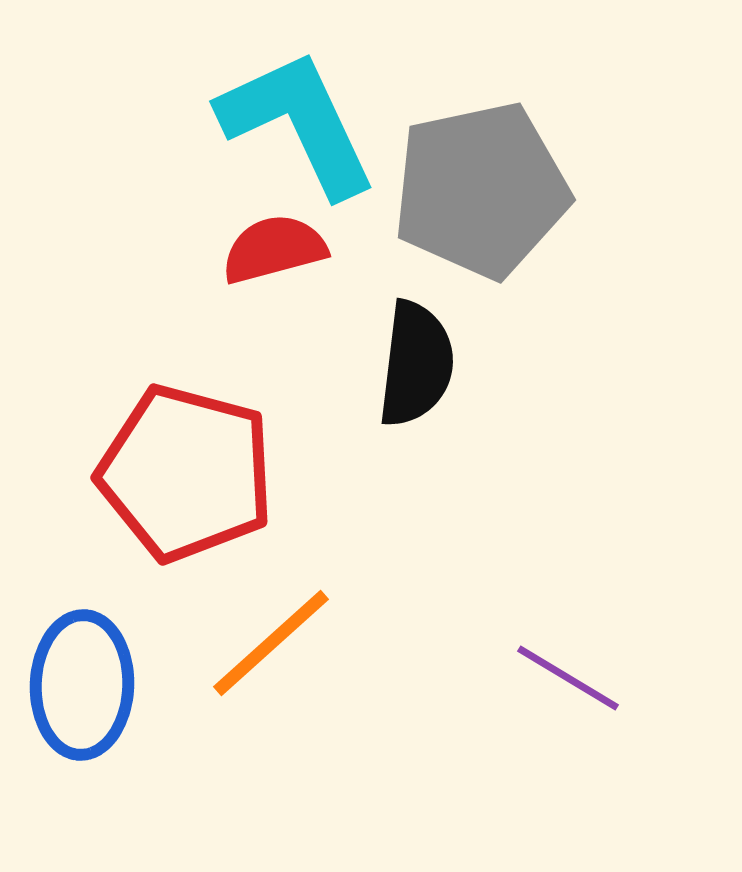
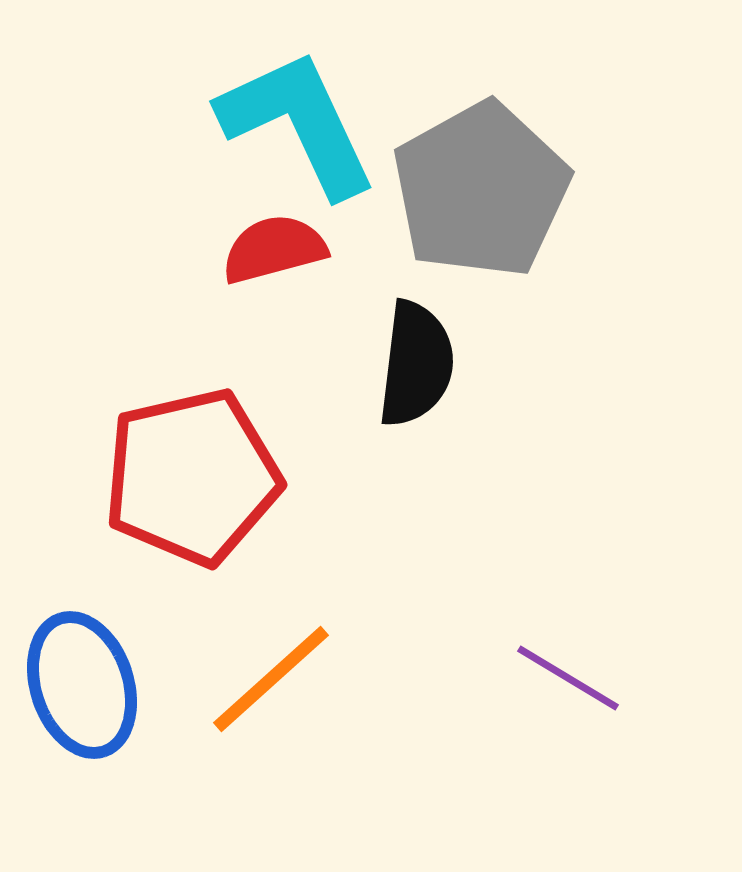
gray pentagon: rotated 17 degrees counterclockwise
red pentagon: moved 6 px right, 4 px down; rotated 28 degrees counterclockwise
orange line: moved 36 px down
blue ellipse: rotated 20 degrees counterclockwise
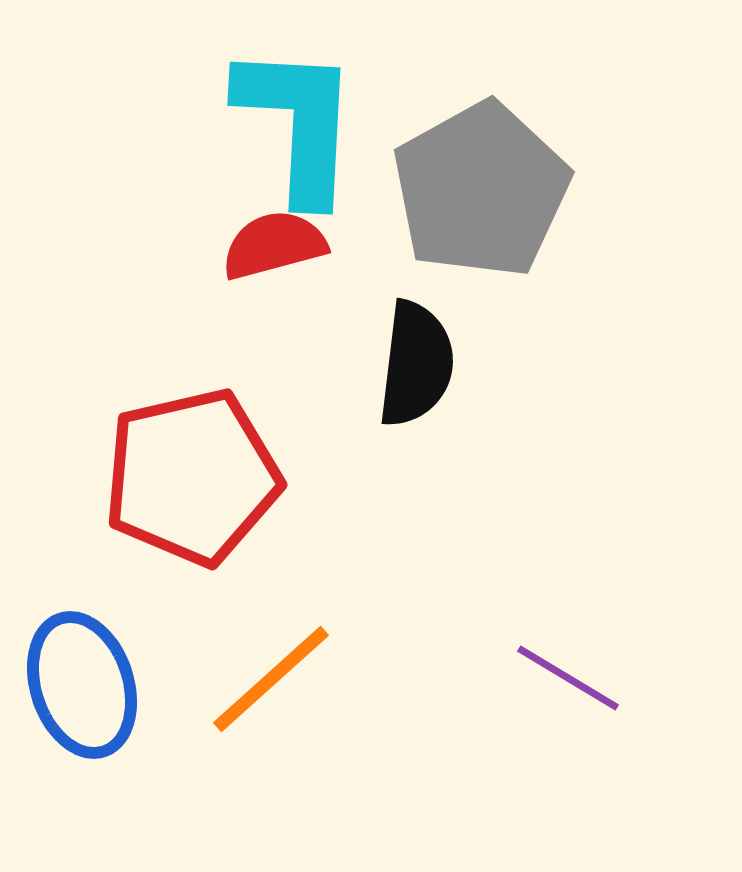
cyan L-shape: rotated 28 degrees clockwise
red semicircle: moved 4 px up
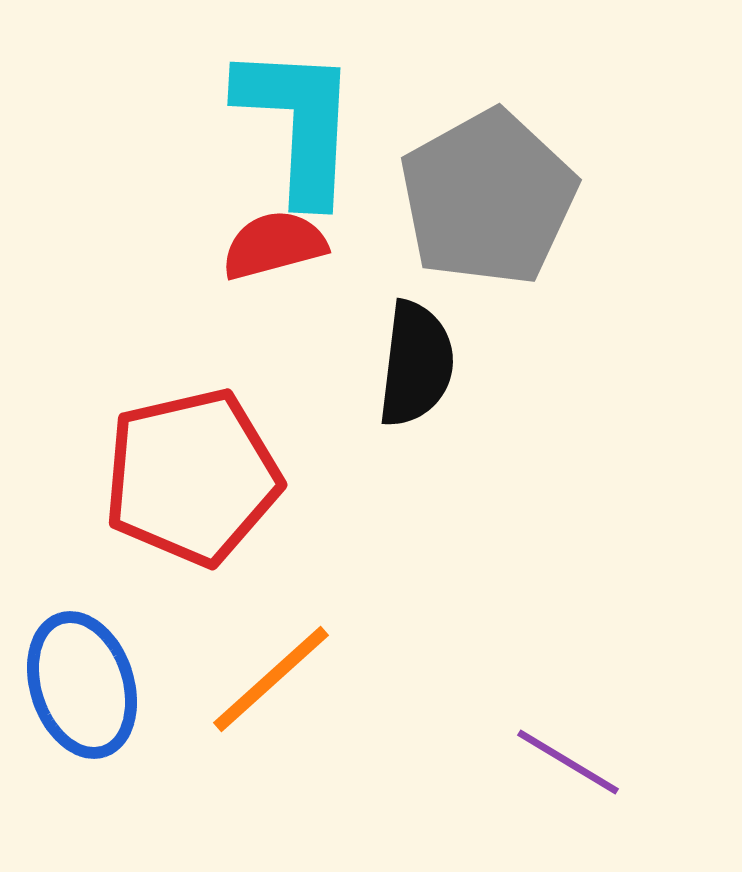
gray pentagon: moved 7 px right, 8 px down
purple line: moved 84 px down
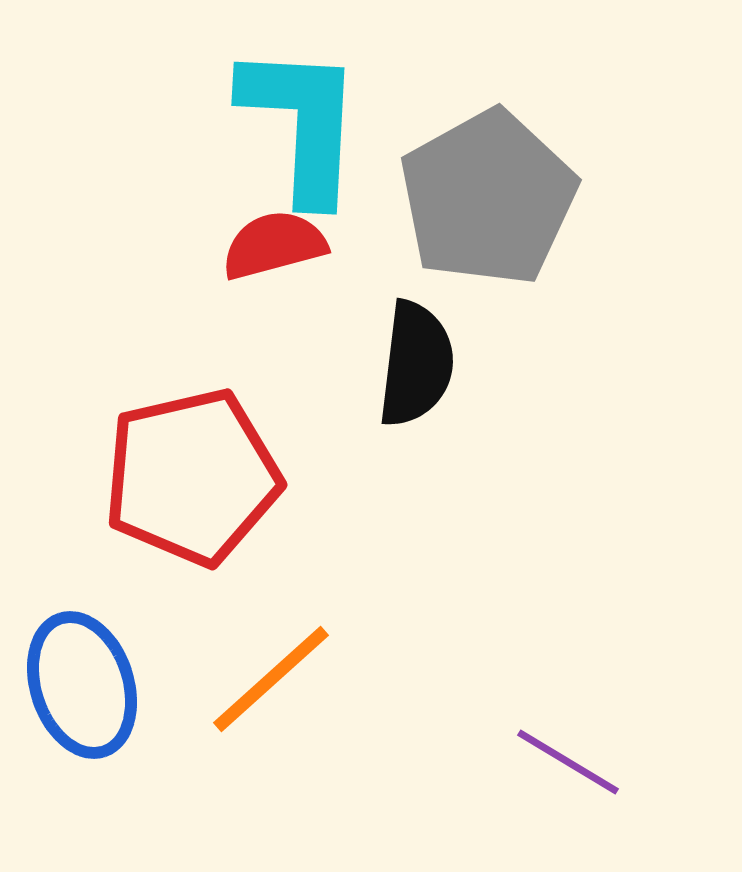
cyan L-shape: moved 4 px right
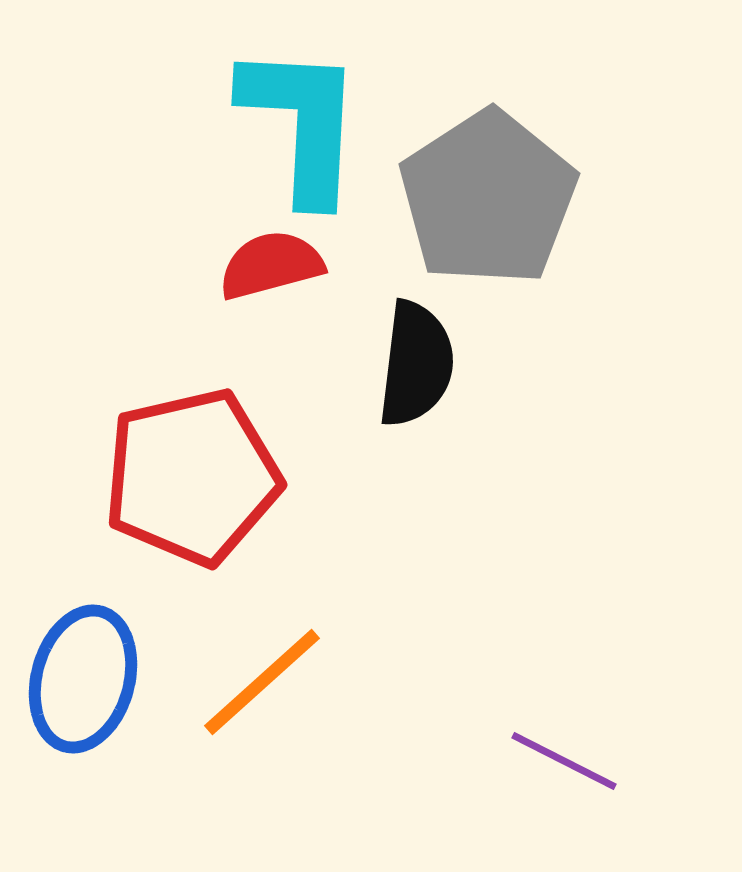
gray pentagon: rotated 4 degrees counterclockwise
red semicircle: moved 3 px left, 20 px down
orange line: moved 9 px left, 3 px down
blue ellipse: moved 1 px right, 6 px up; rotated 33 degrees clockwise
purple line: moved 4 px left, 1 px up; rotated 4 degrees counterclockwise
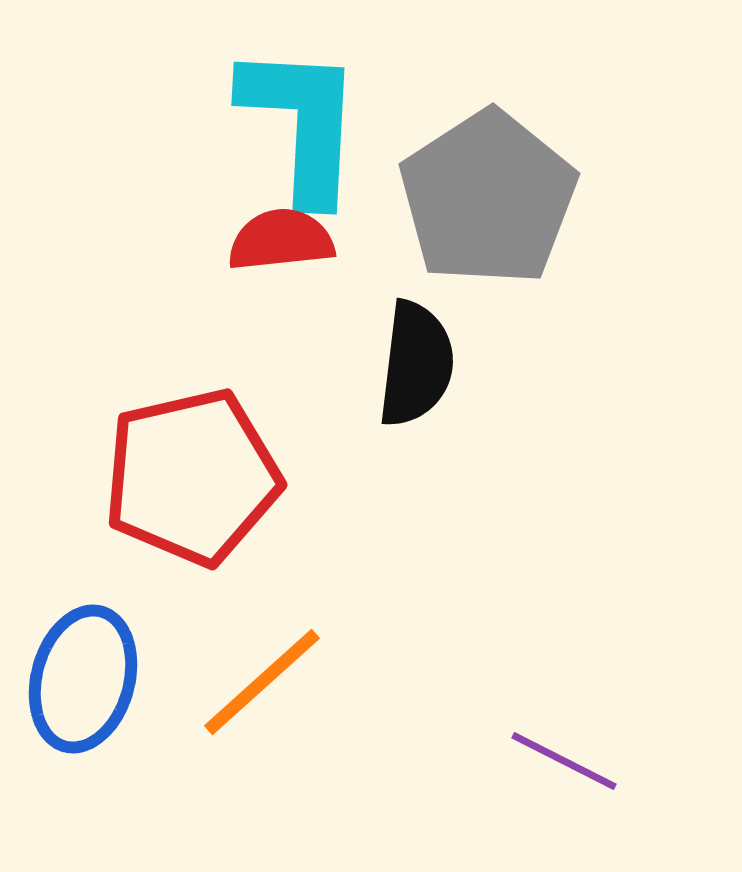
red semicircle: moved 10 px right, 25 px up; rotated 9 degrees clockwise
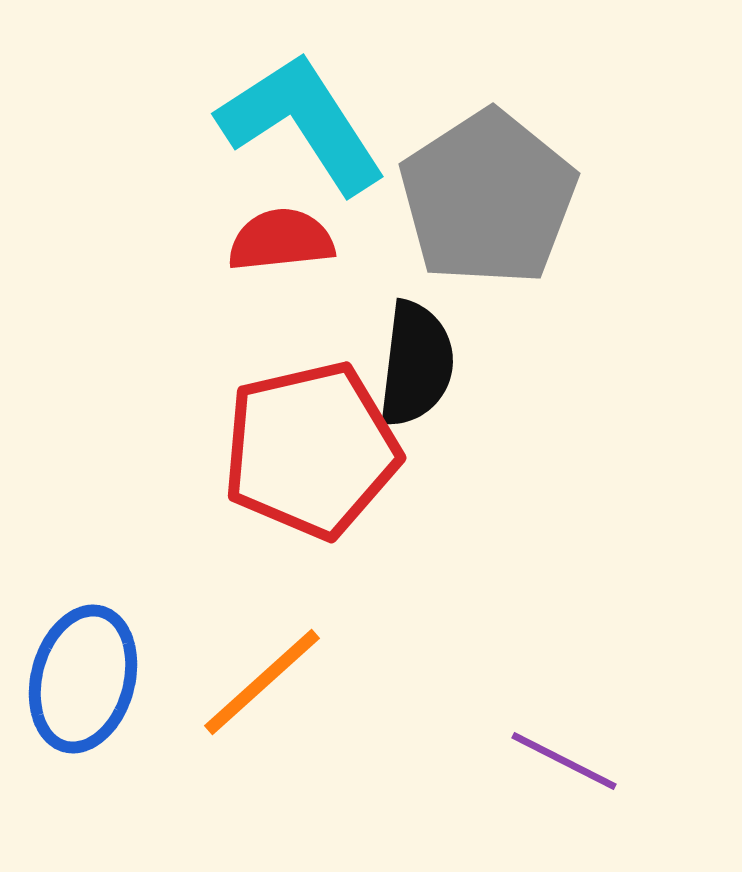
cyan L-shape: rotated 36 degrees counterclockwise
red pentagon: moved 119 px right, 27 px up
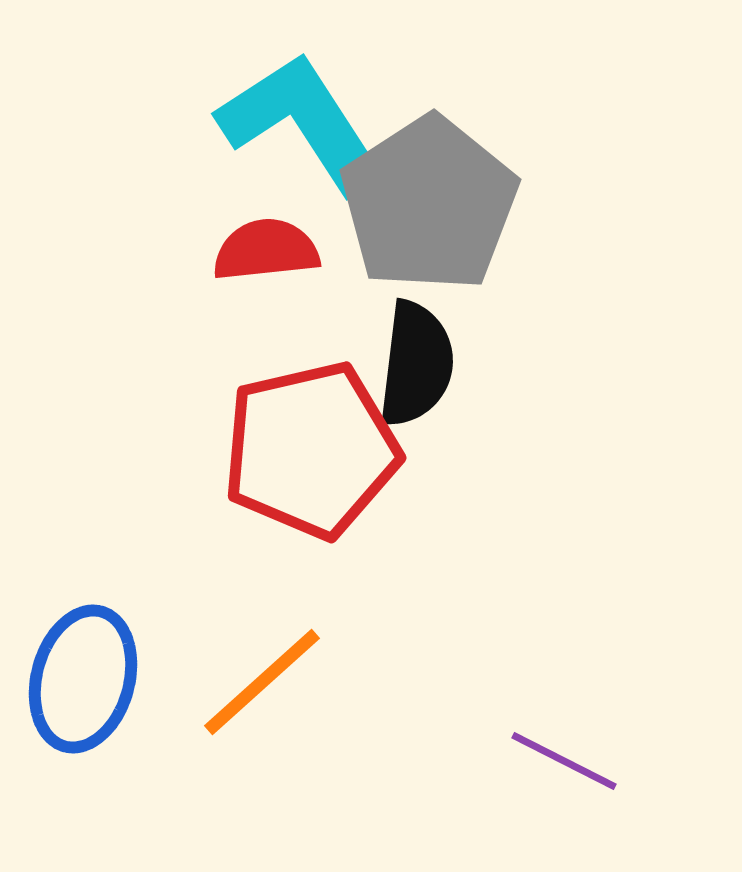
gray pentagon: moved 59 px left, 6 px down
red semicircle: moved 15 px left, 10 px down
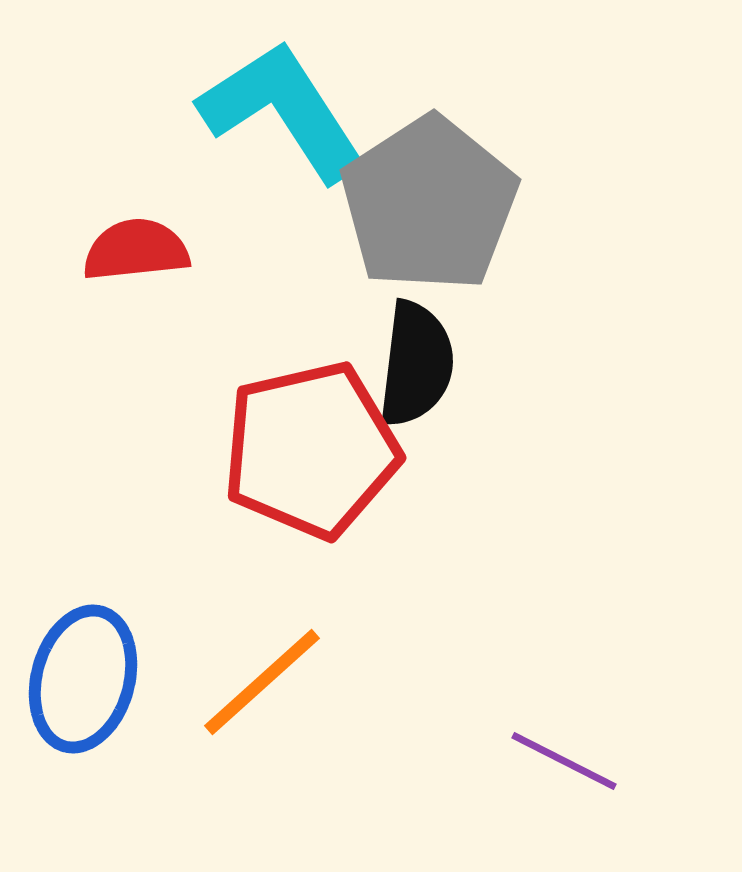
cyan L-shape: moved 19 px left, 12 px up
red semicircle: moved 130 px left
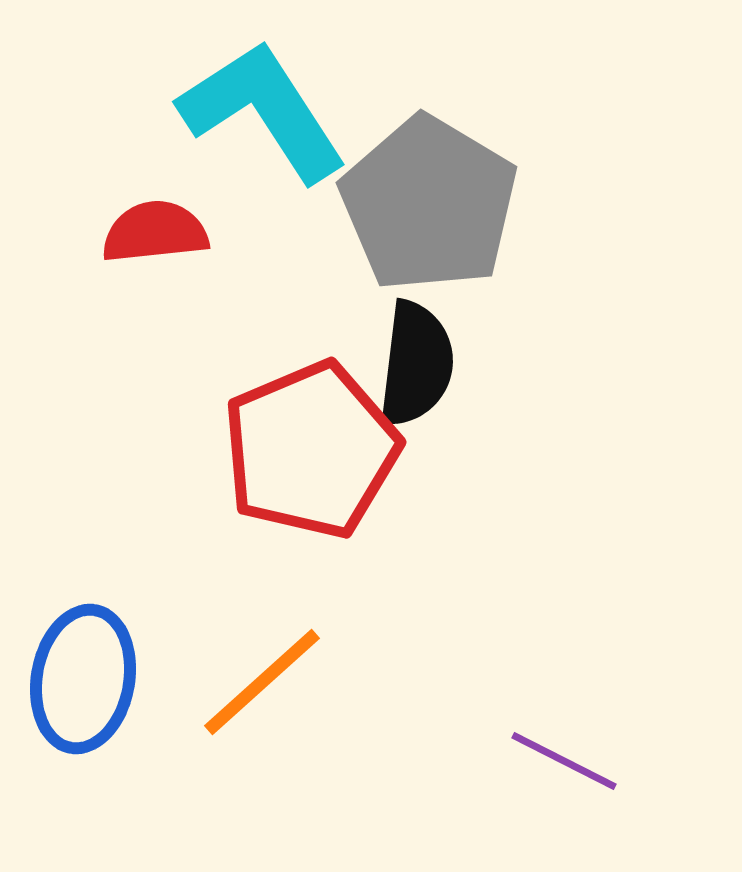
cyan L-shape: moved 20 px left
gray pentagon: rotated 8 degrees counterclockwise
red semicircle: moved 19 px right, 18 px up
red pentagon: rotated 10 degrees counterclockwise
blue ellipse: rotated 5 degrees counterclockwise
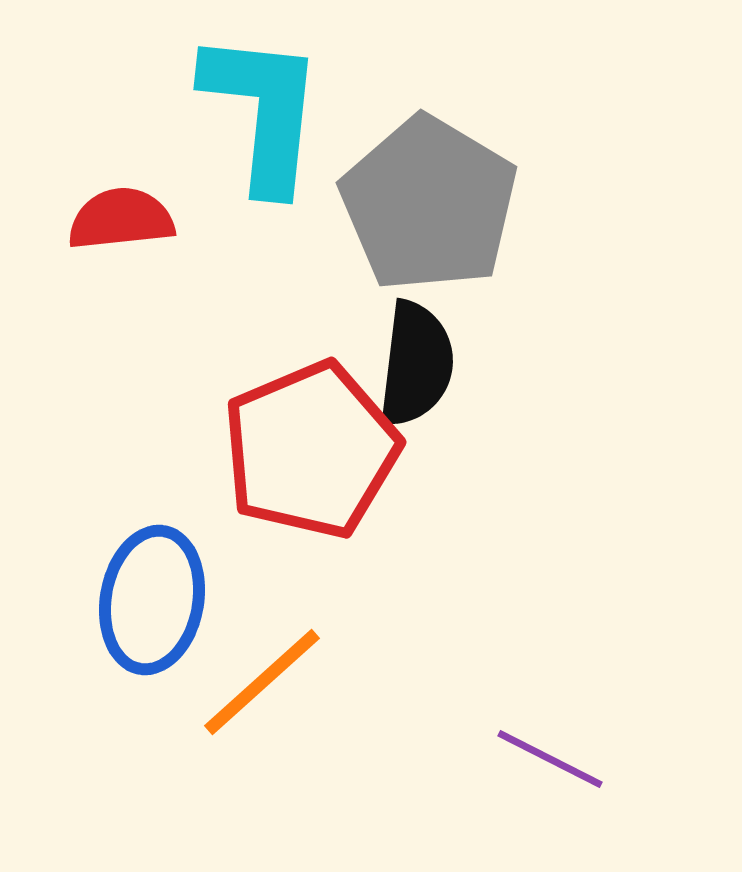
cyan L-shape: rotated 39 degrees clockwise
red semicircle: moved 34 px left, 13 px up
blue ellipse: moved 69 px right, 79 px up
purple line: moved 14 px left, 2 px up
